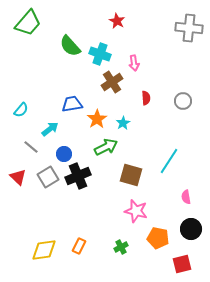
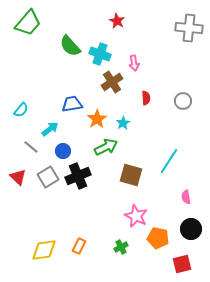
blue circle: moved 1 px left, 3 px up
pink star: moved 5 px down; rotated 10 degrees clockwise
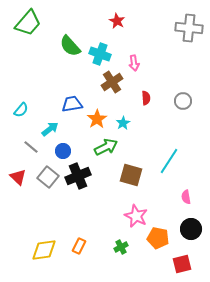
gray square: rotated 20 degrees counterclockwise
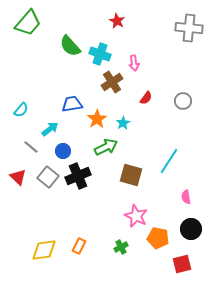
red semicircle: rotated 40 degrees clockwise
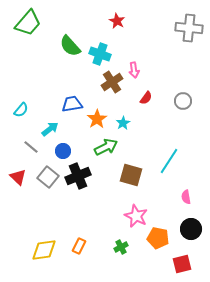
pink arrow: moved 7 px down
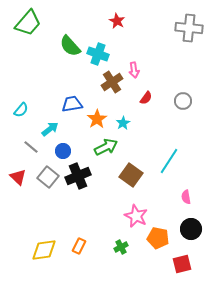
cyan cross: moved 2 px left
brown square: rotated 20 degrees clockwise
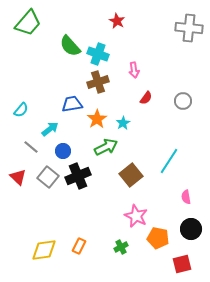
brown cross: moved 14 px left; rotated 15 degrees clockwise
brown square: rotated 15 degrees clockwise
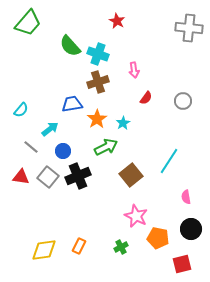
red triangle: moved 3 px right; rotated 36 degrees counterclockwise
